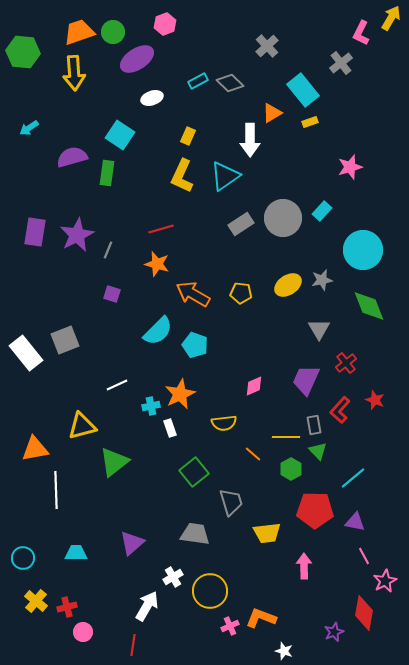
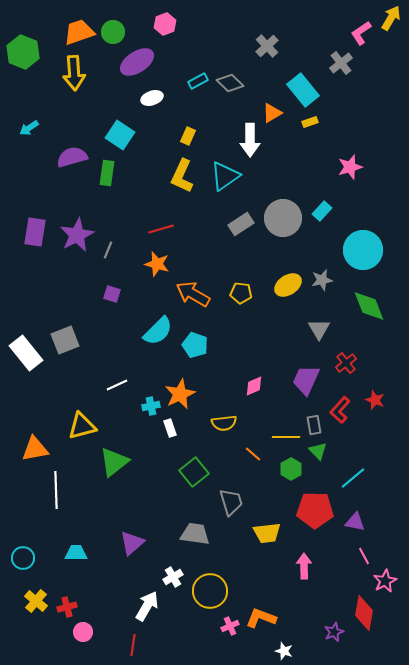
pink L-shape at (361, 33): rotated 30 degrees clockwise
green hexagon at (23, 52): rotated 16 degrees clockwise
purple ellipse at (137, 59): moved 3 px down
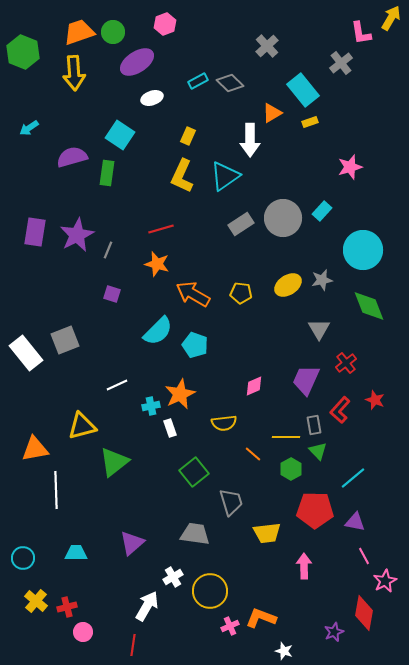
pink L-shape at (361, 33): rotated 65 degrees counterclockwise
